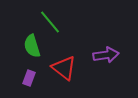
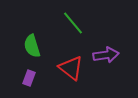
green line: moved 23 px right, 1 px down
red triangle: moved 7 px right
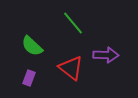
green semicircle: rotated 30 degrees counterclockwise
purple arrow: rotated 10 degrees clockwise
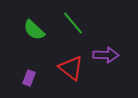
green semicircle: moved 2 px right, 16 px up
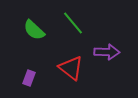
purple arrow: moved 1 px right, 3 px up
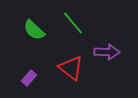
purple rectangle: rotated 21 degrees clockwise
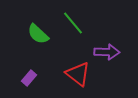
green semicircle: moved 4 px right, 4 px down
red triangle: moved 7 px right, 6 px down
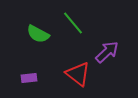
green semicircle: rotated 15 degrees counterclockwise
purple arrow: rotated 45 degrees counterclockwise
purple rectangle: rotated 42 degrees clockwise
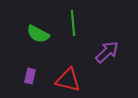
green line: rotated 35 degrees clockwise
red triangle: moved 10 px left, 6 px down; rotated 24 degrees counterclockwise
purple rectangle: moved 1 px right, 2 px up; rotated 70 degrees counterclockwise
